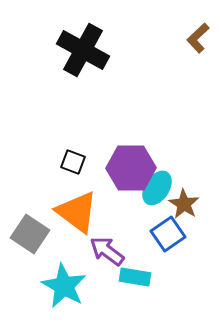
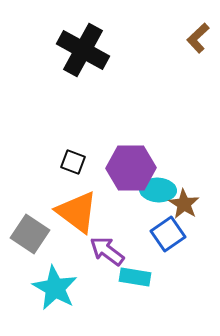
cyan ellipse: moved 1 px right, 2 px down; rotated 60 degrees clockwise
cyan star: moved 9 px left, 2 px down
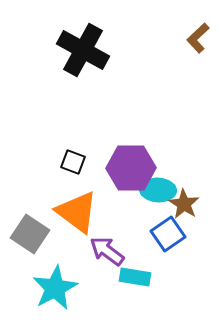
cyan star: rotated 15 degrees clockwise
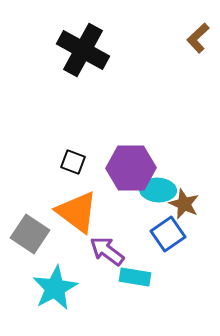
brown star: rotated 8 degrees counterclockwise
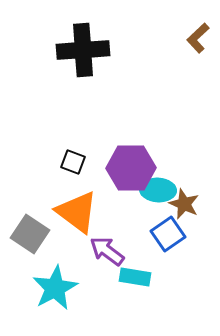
black cross: rotated 33 degrees counterclockwise
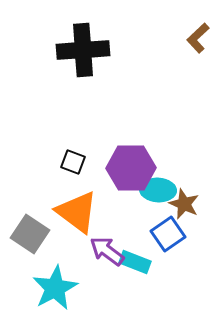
cyan rectangle: moved 15 px up; rotated 12 degrees clockwise
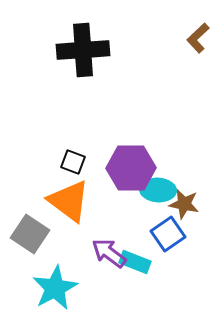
brown star: rotated 12 degrees counterclockwise
orange triangle: moved 8 px left, 11 px up
purple arrow: moved 2 px right, 2 px down
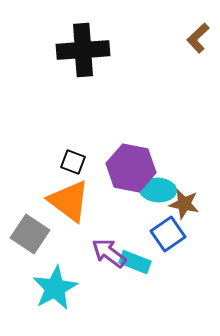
purple hexagon: rotated 12 degrees clockwise
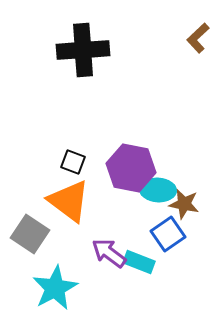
cyan rectangle: moved 4 px right
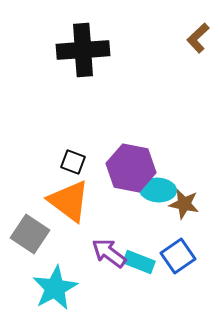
blue square: moved 10 px right, 22 px down
